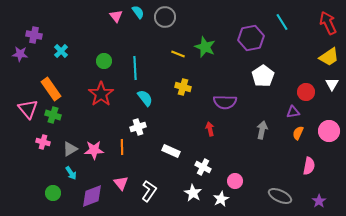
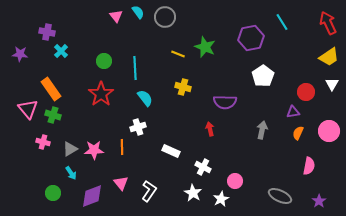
purple cross at (34, 35): moved 13 px right, 3 px up
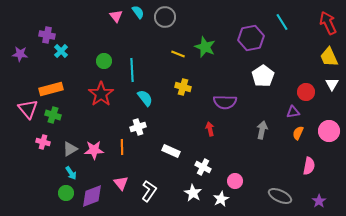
purple cross at (47, 32): moved 3 px down
yellow trapezoid at (329, 57): rotated 100 degrees clockwise
cyan line at (135, 68): moved 3 px left, 2 px down
orange rectangle at (51, 89): rotated 70 degrees counterclockwise
green circle at (53, 193): moved 13 px right
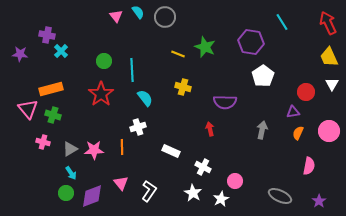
purple hexagon at (251, 38): moved 4 px down; rotated 20 degrees clockwise
